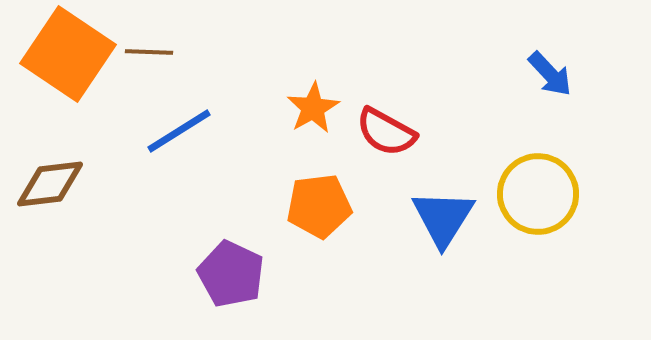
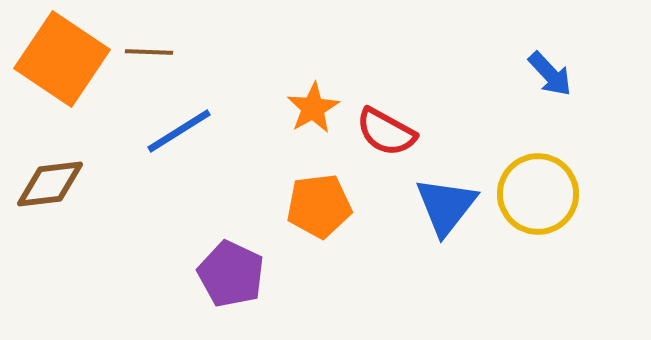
orange square: moved 6 px left, 5 px down
blue triangle: moved 3 px right, 12 px up; rotated 6 degrees clockwise
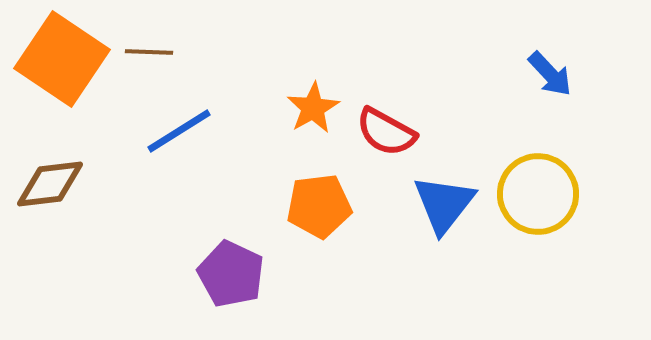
blue triangle: moved 2 px left, 2 px up
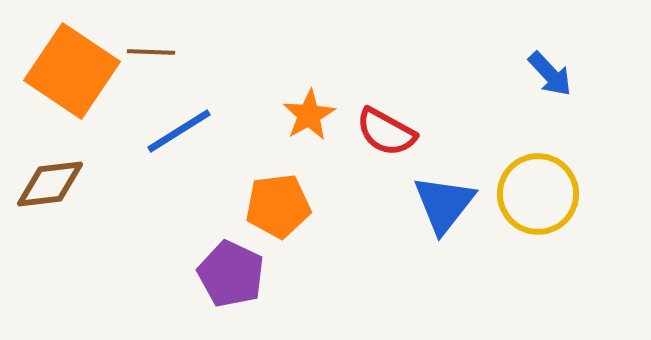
brown line: moved 2 px right
orange square: moved 10 px right, 12 px down
orange star: moved 4 px left, 7 px down
orange pentagon: moved 41 px left
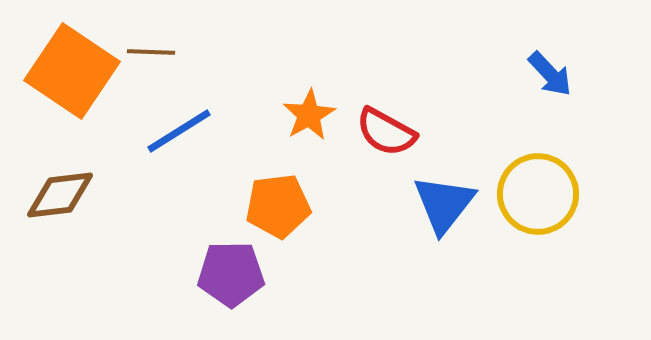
brown diamond: moved 10 px right, 11 px down
purple pentagon: rotated 26 degrees counterclockwise
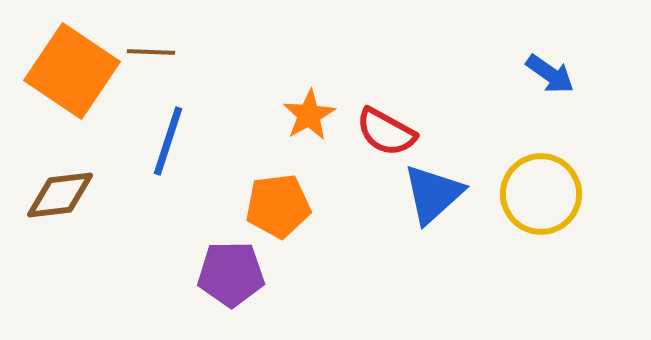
blue arrow: rotated 12 degrees counterclockwise
blue line: moved 11 px left, 10 px down; rotated 40 degrees counterclockwise
yellow circle: moved 3 px right
blue triangle: moved 11 px left, 10 px up; rotated 10 degrees clockwise
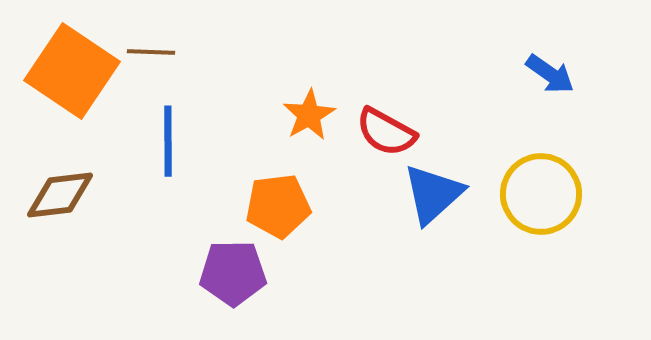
blue line: rotated 18 degrees counterclockwise
purple pentagon: moved 2 px right, 1 px up
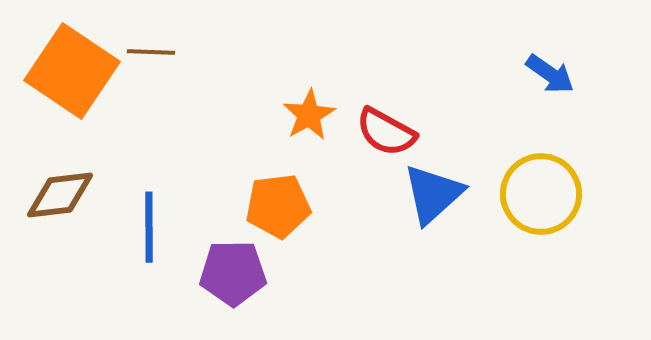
blue line: moved 19 px left, 86 px down
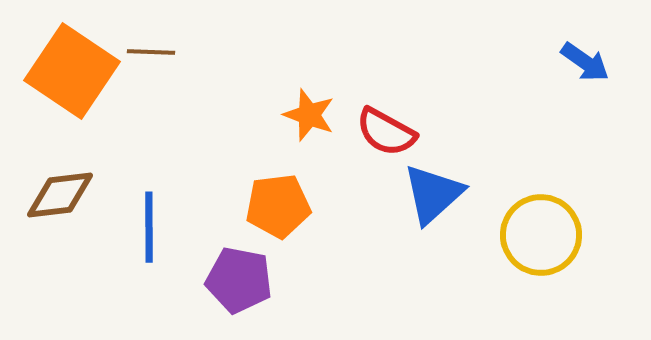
blue arrow: moved 35 px right, 12 px up
orange star: rotated 22 degrees counterclockwise
yellow circle: moved 41 px down
purple pentagon: moved 6 px right, 7 px down; rotated 12 degrees clockwise
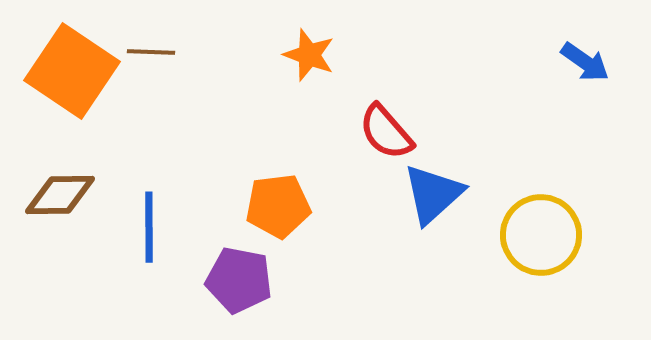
orange star: moved 60 px up
red semicircle: rotated 20 degrees clockwise
brown diamond: rotated 6 degrees clockwise
